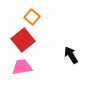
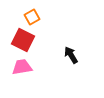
orange square: rotated 21 degrees clockwise
red square: rotated 25 degrees counterclockwise
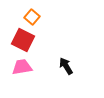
orange square: rotated 21 degrees counterclockwise
black arrow: moved 5 px left, 11 px down
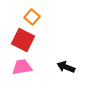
black arrow: moved 1 px down; rotated 36 degrees counterclockwise
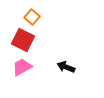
pink trapezoid: rotated 20 degrees counterclockwise
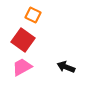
orange square: moved 1 px right, 2 px up; rotated 14 degrees counterclockwise
red square: rotated 10 degrees clockwise
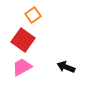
orange square: rotated 28 degrees clockwise
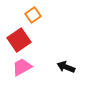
red square: moved 4 px left; rotated 20 degrees clockwise
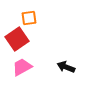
orange square: moved 4 px left, 3 px down; rotated 28 degrees clockwise
red square: moved 2 px left, 1 px up
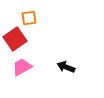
red square: moved 2 px left
